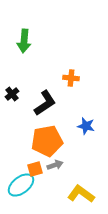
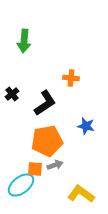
orange square: rotated 21 degrees clockwise
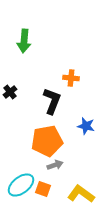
black cross: moved 2 px left, 2 px up
black L-shape: moved 7 px right, 2 px up; rotated 36 degrees counterclockwise
orange square: moved 8 px right, 20 px down; rotated 14 degrees clockwise
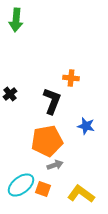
green arrow: moved 8 px left, 21 px up
black cross: moved 2 px down
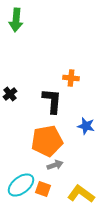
black L-shape: rotated 16 degrees counterclockwise
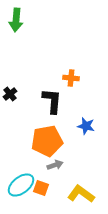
orange square: moved 2 px left, 1 px up
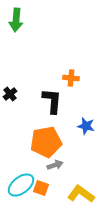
orange pentagon: moved 1 px left, 1 px down
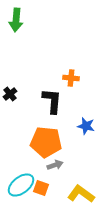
orange pentagon: rotated 16 degrees clockwise
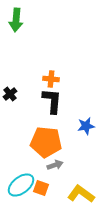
orange cross: moved 20 px left, 1 px down
blue star: rotated 24 degrees counterclockwise
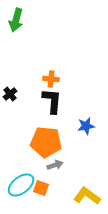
green arrow: rotated 10 degrees clockwise
yellow L-shape: moved 6 px right, 2 px down
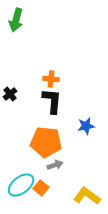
orange square: rotated 21 degrees clockwise
